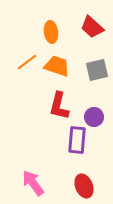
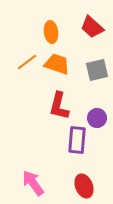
orange trapezoid: moved 2 px up
purple circle: moved 3 px right, 1 px down
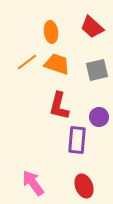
purple circle: moved 2 px right, 1 px up
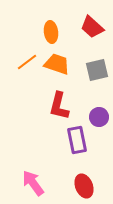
purple rectangle: rotated 16 degrees counterclockwise
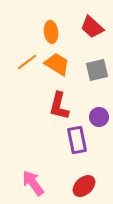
orange trapezoid: rotated 12 degrees clockwise
red ellipse: rotated 70 degrees clockwise
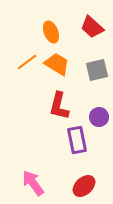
orange ellipse: rotated 15 degrees counterclockwise
